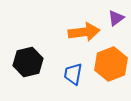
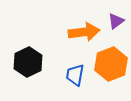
purple triangle: moved 3 px down
black hexagon: rotated 12 degrees counterclockwise
blue trapezoid: moved 2 px right, 1 px down
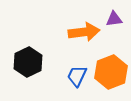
purple triangle: moved 2 px left, 2 px up; rotated 30 degrees clockwise
orange hexagon: moved 8 px down
blue trapezoid: moved 2 px right, 1 px down; rotated 15 degrees clockwise
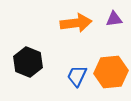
orange arrow: moved 8 px left, 9 px up
black hexagon: rotated 12 degrees counterclockwise
orange hexagon: rotated 16 degrees clockwise
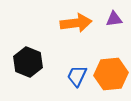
orange hexagon: moved 2 px down
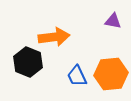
purple triangle: moved 1 px left, 2 px down; rotated 18 degrees clockwise
orange arrow: moved 22 px left, 14 px down
blue trapezoid: rotated 50 degrees counterclockwise
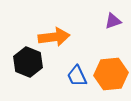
purple triangle: rotated 30 degrees counterclockwise
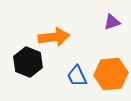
purple triangle: moved 1 px left, 1 px down
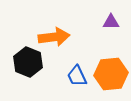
purple triangle: moved 1 px left; rotated 18 degrees clockwise
